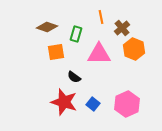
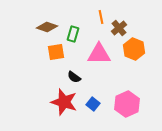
brown cross: moved 3 px left
green rectangle: moved 3 px left
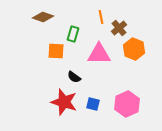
brown diamond: moved 4 px left, 10 px up
orange square: moved 1 px up; rotated 12 degrees clockwise
blue square: rotated 24 degrees counterclockwise
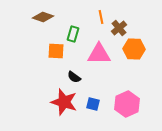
orange hexagon: rotated 20 degrees counterclockwise
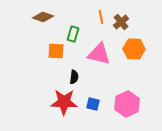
brown cross: moved 2 px right, 6 px up
pink triangle: rotated 15 degrees clockwise
black semicircle: rotated 120 degrees counterclockwise
red star: rotated 16 degrees counterclockwise
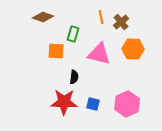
orange hexagon: moved 1 px left
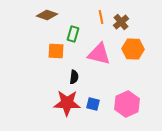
brown diamond: moved 4 px right, 2 px up
red star: moved 3 px right, 1 px down
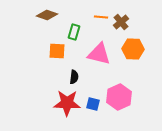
orange line: rotated 72 degrees counterclockwise
green rectangle: moved 1 px right, 2 px up
orange square: moved 1 px right
pink hexagon: moved 8 px left, 7 px up
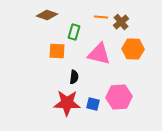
pink hexagon: rotated 20 degrees clockwise
